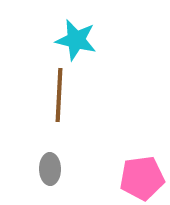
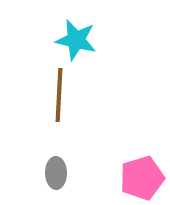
gray ellipse: moved 6 px right, 4 px down
pink pentagon: rotated 9 degrees counterclockwise
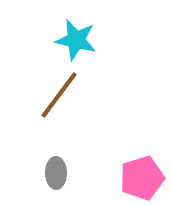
brown line: rotated 34 degrees clockwise
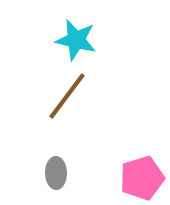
brown line: moved 8 px right, 1 px down
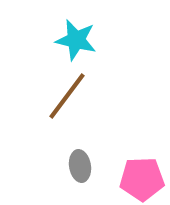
gray ellipse: moved 24 px right, 7 px up; rotated 8 degrees counterclockwise
pink pentagon: moved 1 px down; rotated 15 degrees clockwise
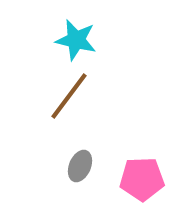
brown line: moved 2 px right
gray ellipse: rotated 32 degrees clockwise
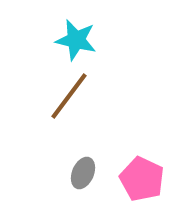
gray ellipse: moved 3 px right, 7 px down
pink pentagon: rotated 27 degrees clockwise
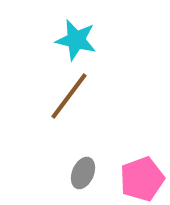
pink pentagon: rotated 27 degrees clockwise
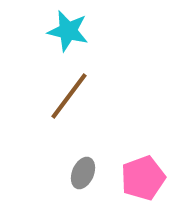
cyan star: moved 8 px left, 9 px up
pink pentagon: moved 1 px right, 1 px up
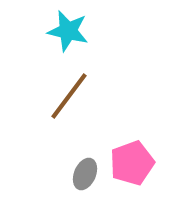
gray ellipse: moved 2 px right, 1 px down
pink pentagon: moved 11 px left, 15 px up
